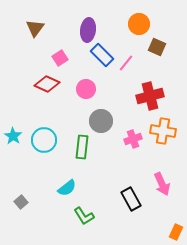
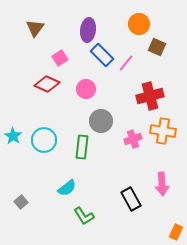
pink arrow: rotated 20 degrees clockwise
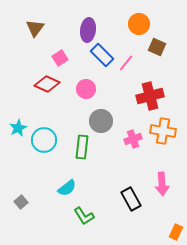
cyan star: moved 5 px right, 8 px up; rotated 12 degrees clockwise
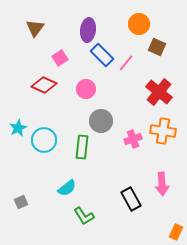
red diamond: moved 3 px left, 1 px down
red cross: moved 9 px right, 4 px up; rotated 36 degrees counterclockwise
gray square: rotated 16 degrees clockwise
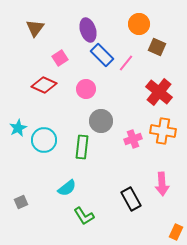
purple ellipse: rotated 25 degrees counterclockwise
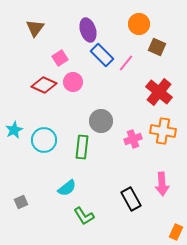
pink circle: moved 13 px left, 7 px up
cyan star: moved 4 px left, 2 px down
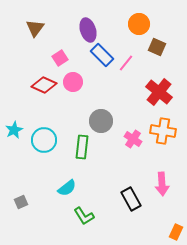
pink cross: rotated 36 degrees counterclockwise
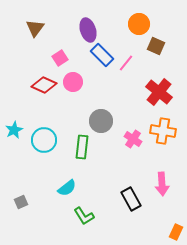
brown square: moved 1 px left, 1 px up
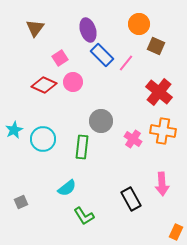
cyan circle: moved 1 px left, 1 px up
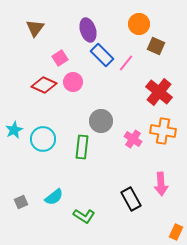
pink arrow: moved 1 px left
cyan semicircle: moved 13 px left, 9 px down
green L-shape: rotated 25 degrees counterclockwise
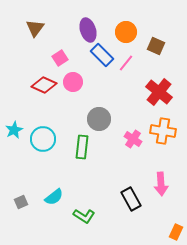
orange circle: moved 13 px left, 8 px down
gray circle: moved 2 px left, 2 px up
